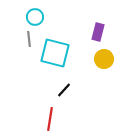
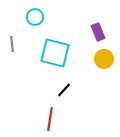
purple rectangle: rotated 36 degrees counterclockwise
gray line: moved 17 px left, 5 px down
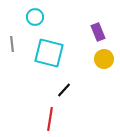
cyan square: moved 6 px left
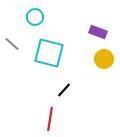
purple rectangle: rotated 48 degrees counterclockwise
gray line: rotated 42 degrees counterclockwise
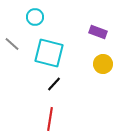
yellow circle: moved 1 px left, 5 px down
black line: moved 10 px left, 6 px up
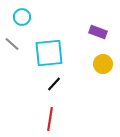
cyan circle: moved 13 px left
cyan square: rotated 20 degrees counterclockwise
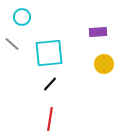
purple rectangle: rotated 24 degrees counterclockwise
yellow circle: moved 1 px right
black line: moved 4 px left
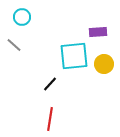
gray line: moved 2 px right, 1 px down
cyan square: moved 25 px right, 3 px down
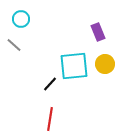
cyan circle: moved 1 px left, 2 px down
purple rectangle: rotated 72 degrees clockwise
cyan square: moved 10 px down
yellow circle: moved 1 px right
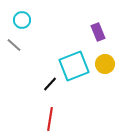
cyan circle: moved 1 px right, 1 px down
cyan square: rotated 16 degrees counterclockwise
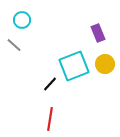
purple rectangle: moved 1 px down
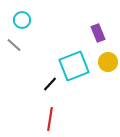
yellow circle: moved 3 px right, 2 px up
